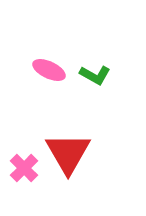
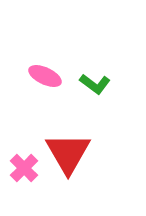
pink ellipse: moved 4 px left, 6 px down
green L-shape: moved 9 px down; rotated 8 degrees clockwise
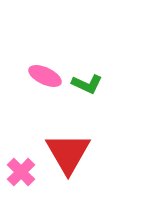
green L-shape: moved 8 px left; rotated 12 degrees counterclockwise
pink cross: moved 3 px left, 4 px down
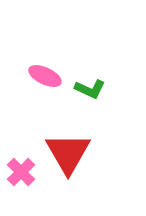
green L-shape: moved 3 px right, 5 px down
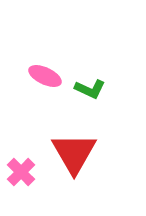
red triangle: moved 6 px right
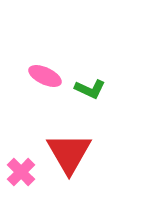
red triangle: moved 5 px left
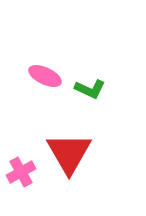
pink cross: rotated 16 degrees clockwise
